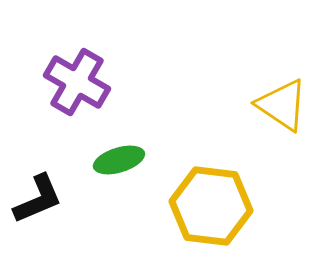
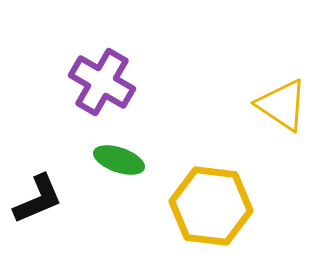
purple cross: moved 25 px right
green ellipse: rotated 36 degrees clockwise
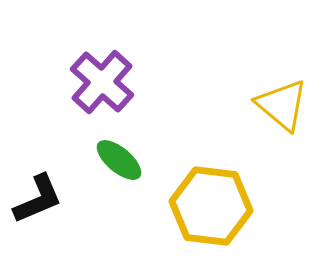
purple cross: rotated 12 degrees clockwise
yellow triangle: rotated 6 degrees clockwise
green ellipse: rotated 21 degrees clockwise
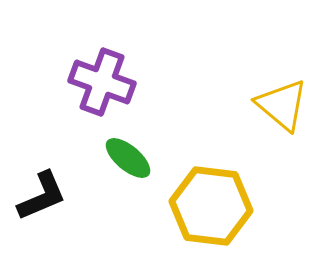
purple cross: rotated 22 degrees counterclockwise
green ellipse: moved 9 px right, 2 px up
black L-shape: moved 4 px right, 3 px up
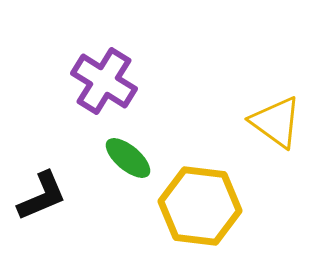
purple cross: moved 2 px right, 1 px up; rotated 12 degrees clockwise
yellow triangle: moved 6 px left, 17 px down; rotated 4 degrees counterclockwise
yellow hexagon: moved 11 px left
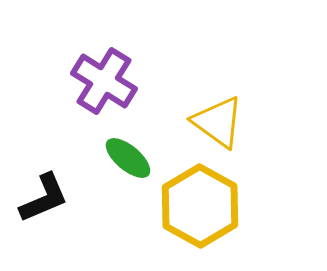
yellow triangle: moved 58 px left
black L-shape: moved 2 px right, 2 px down
yellow hexagon: rotated 22 degrees clockwise
